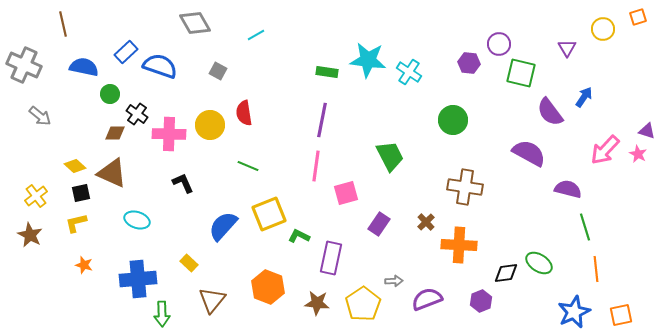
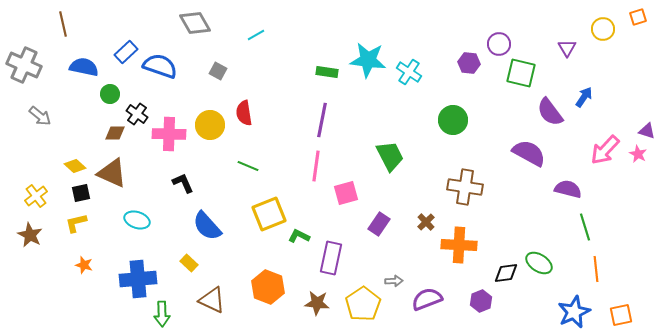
blue semicircle at (223, 226): moved 16 px left; rotated 84 degrees counterclockwise
brown triangle at (212, 300): rotated 44 degrees counterclockwise
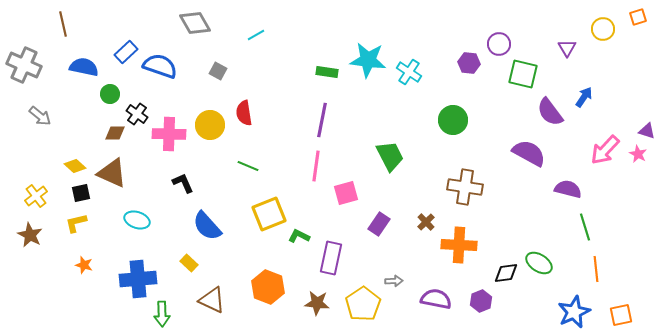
green square at (521, 73): moved 2 px right, 1 px down
purple semicircle at (427, 299): moved 9 px right; rotated 32 degrees clockwise
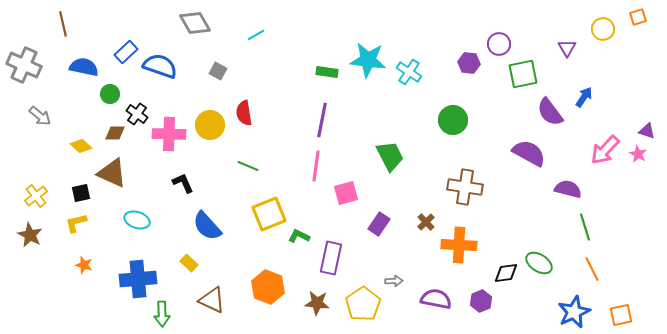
green square at (523, 74): rotated 24 degrees counterclockwise
yellow diamond at (75, 166): moved 6 px right, 20 px up
orange line at (596, 269): moved 4 px left; rotated 20 degrees counterclockwise
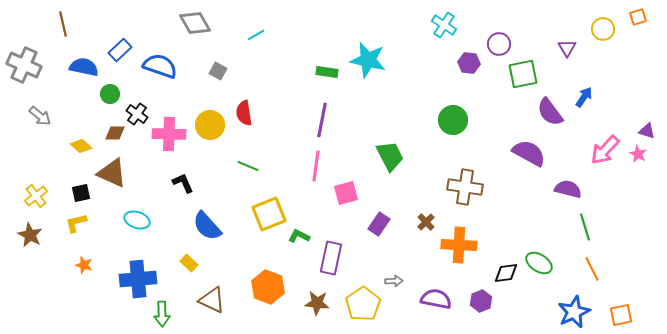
blue rectangle at (126, 52): moved 6 px left, 2 px up
cyan star at (368, 60): rotated 6 degrees clockwise
cyan cross at (409, 72): moved 35 px right, 47 px up
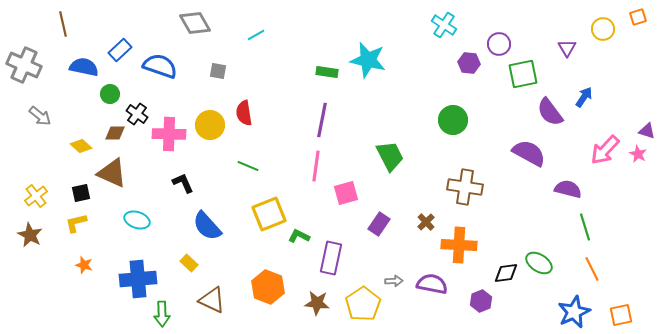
gray square at (218, 71): rotated 18 degrees counterclockwise
purple semicircle at (436, 299): moved 4 px left, 15 px up
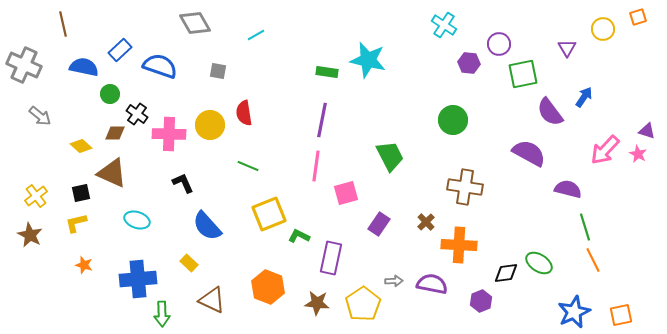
orange line at (592, 269): moved 1 px right, 9 px up
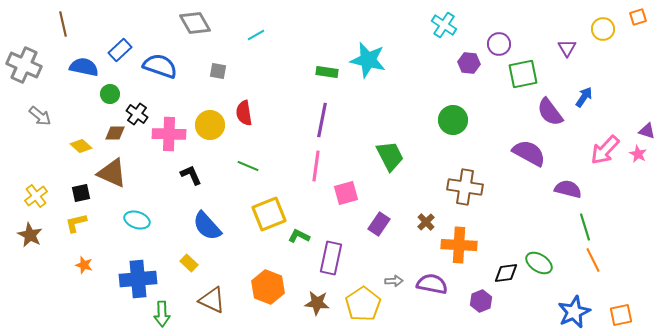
black L-shape at (183, 183): moved 8 px right, 8 px up
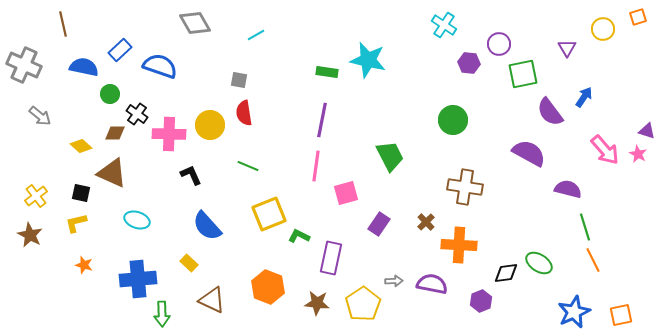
gray square at (218, 71): moved 21 px right, 9 px down
pink arrow at (605, 150): rotated 84 degrees counterclockwise
black square at (81, 193): rotated 24 degrees clockwise
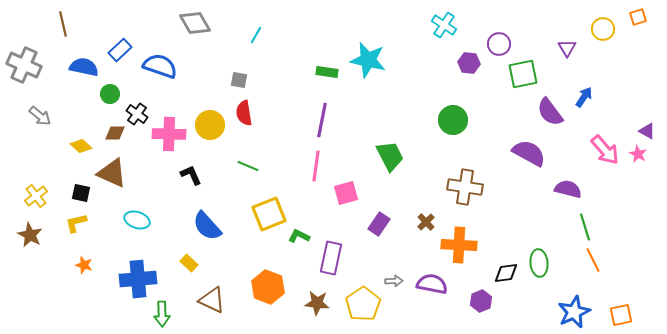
cyan line at (256, 35): rotated 30 degrees counterclockwise
purple triangle at (647, 131): rotated 12 degrees clockwise
green ellipse at (539, 263): rotated 52 degrees clockwise
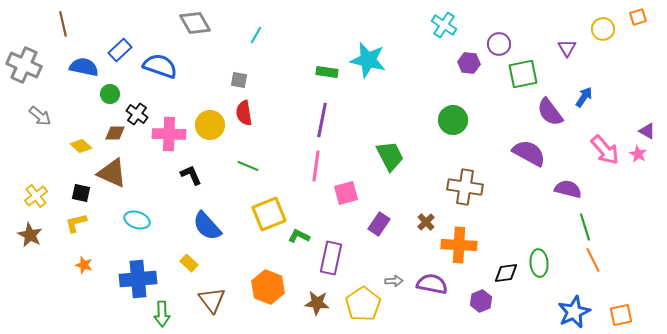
brown triangle at (212, 300): rotated 28 degrees clockwise
